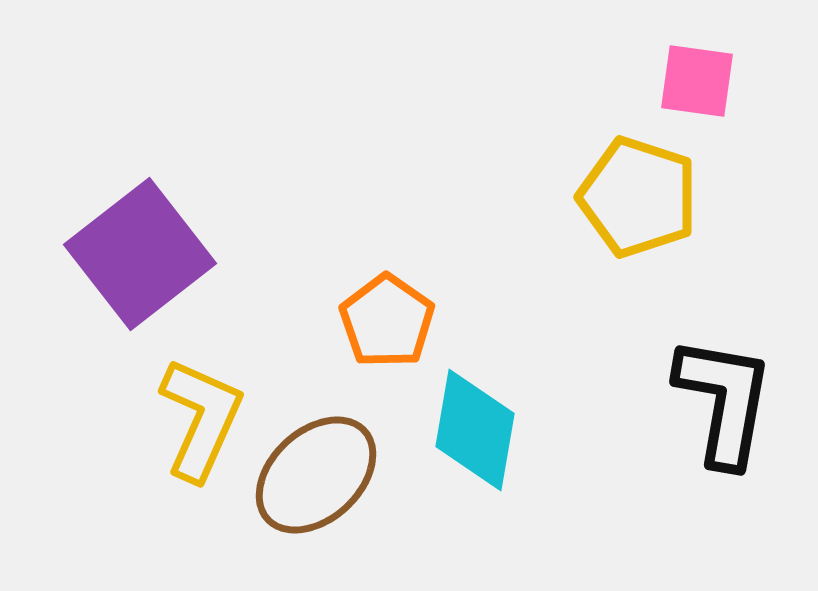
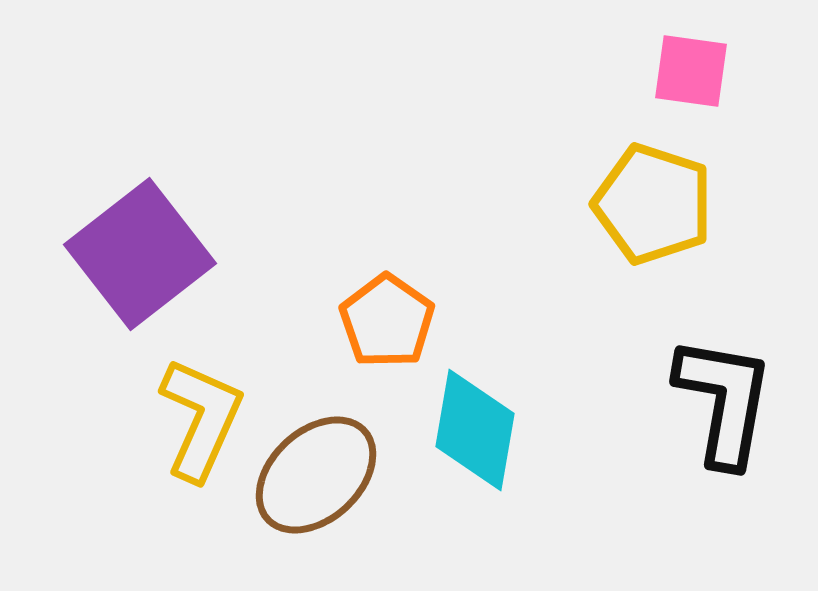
pink square: moved 6 px left, 10 px up
yellow pentagon: moved 15 px right, 7 px down
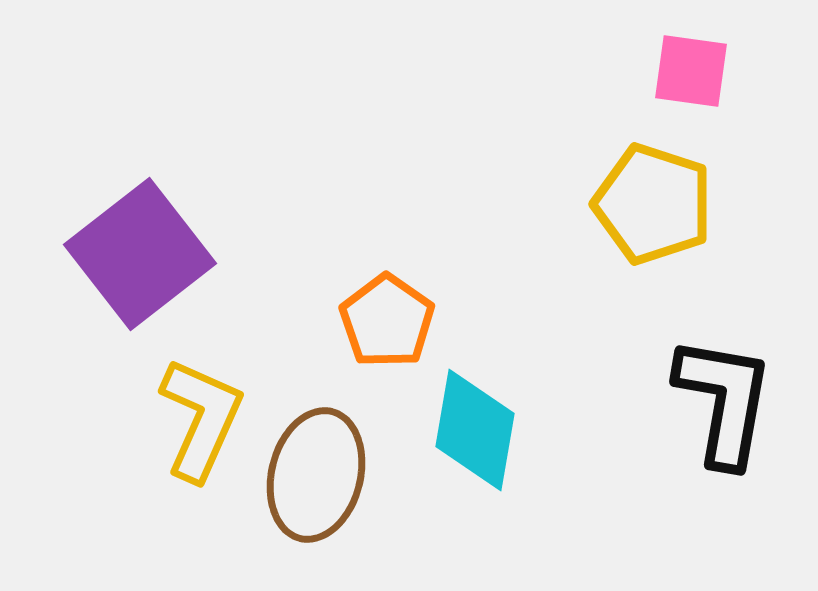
brown ellipse: rotated 33 degrees counterclockwise
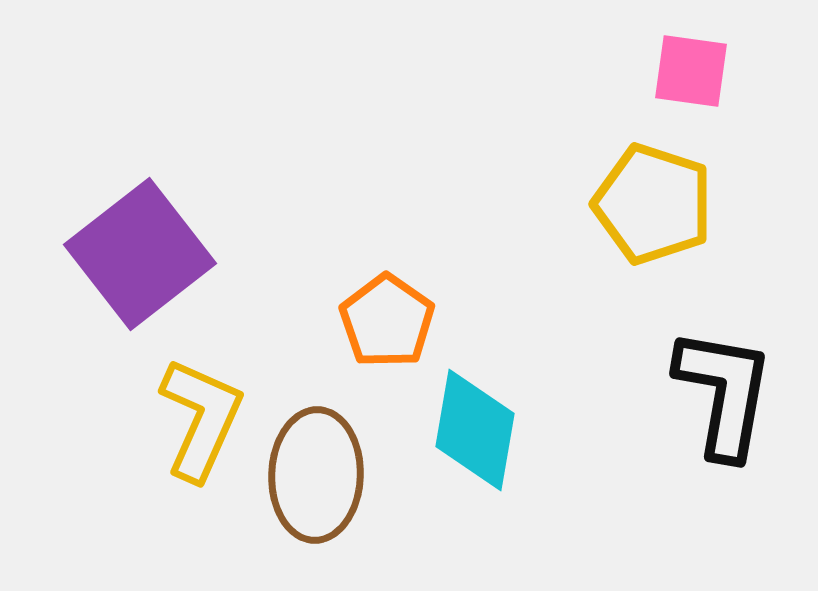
black L-shape: moved 8 px up
brown ellipse: rotated 12 degrees counterclockwise
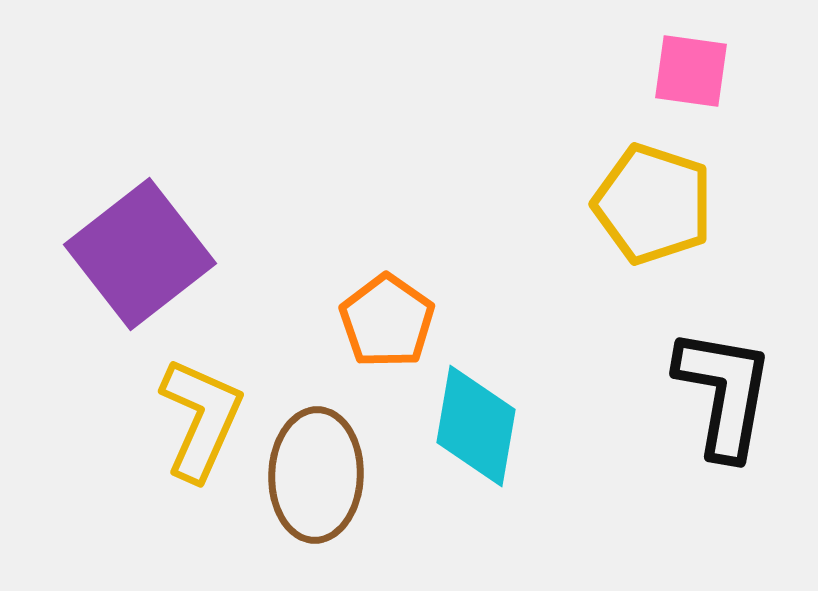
cyan diamond: moved 1 px right, 4 px up
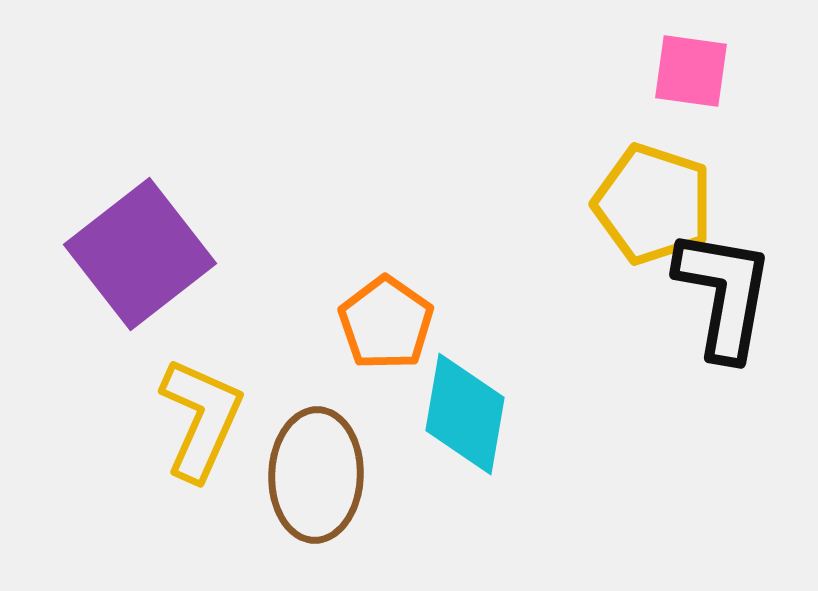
orange pentagon: moved 1 px left, 2 px down
black L-shape: moved 99 px up
cyan diamond: moved 11 px left, 12 px up
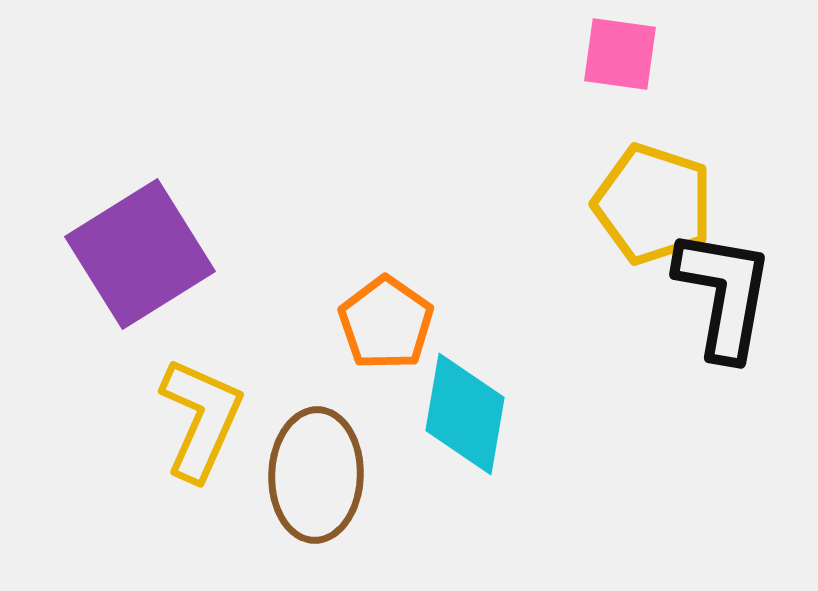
pink square: moved 71 px left, 17 px up
purple square: rotated 6 degrees clockwise
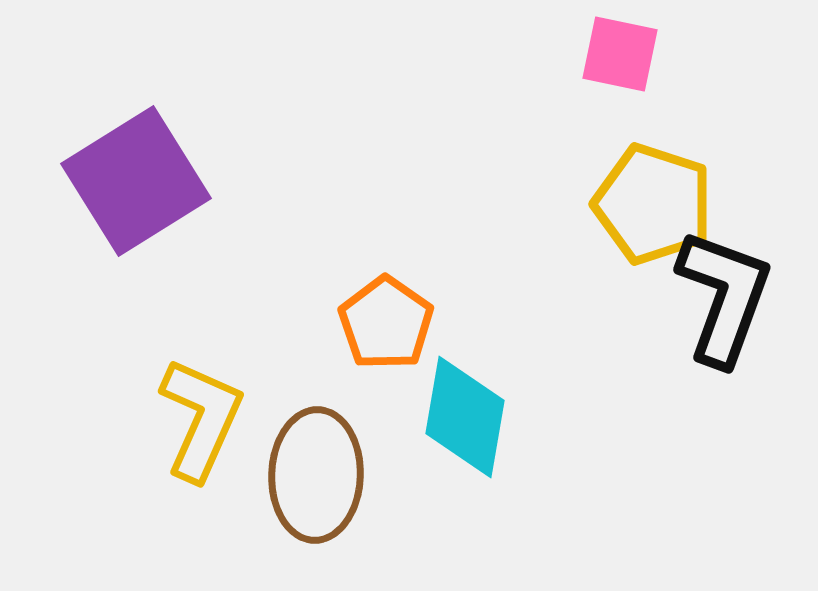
pink square: rotated 4 degrees clockwise
purple square: moved 4 px left, 73 px up
black L-shape: moved 3 px down; rotated 10 degrees clockwise
cyan diamond: moved 3 px down
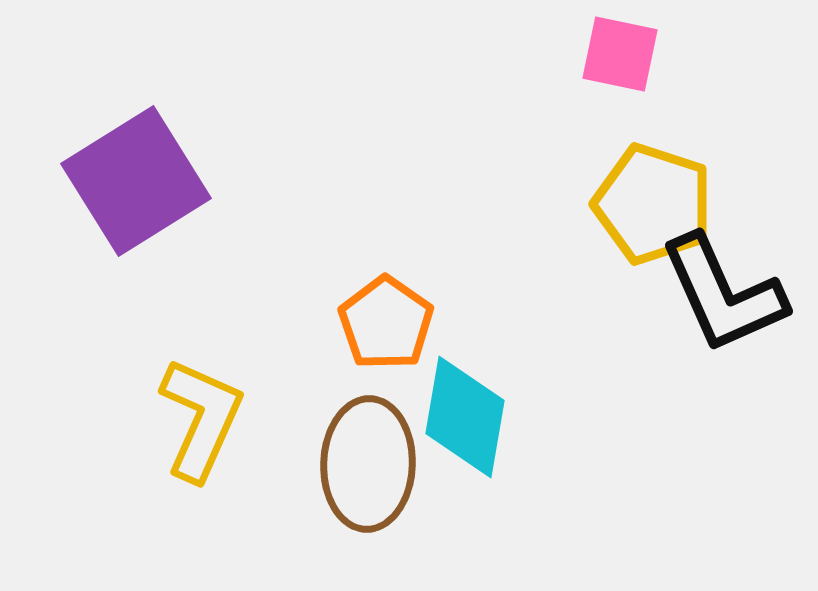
black L-shape: moved 1 px left, 3 px up; rotated 136 degrees clockwise
brown ellipse: moved 52 px right, 11 px up
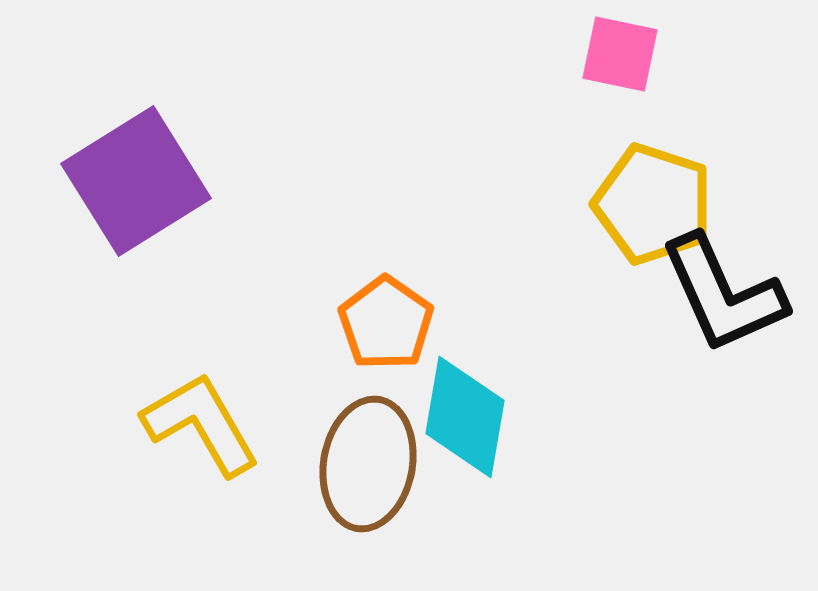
yellow L-shape: moved 5 px down; rotated 54 degrees counterclockwise
brown ellipse: rotated 8 degrees clockwise
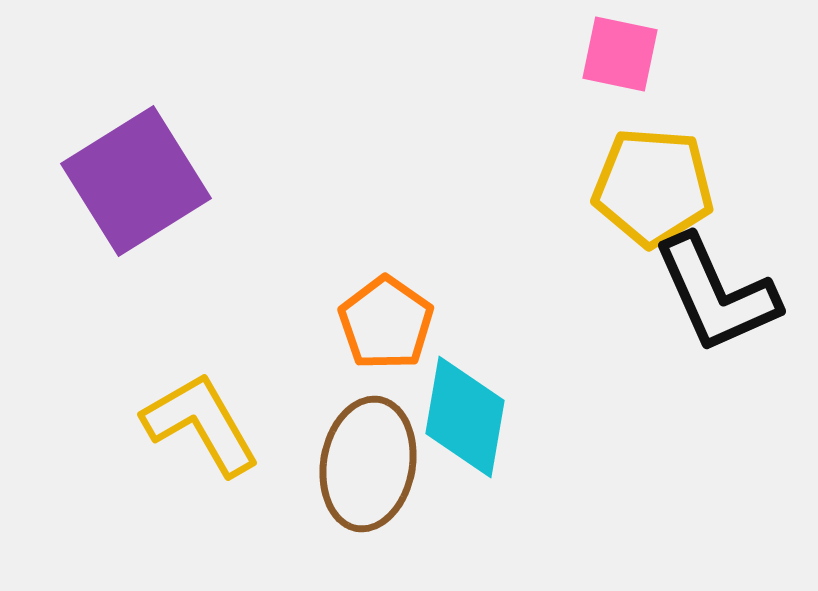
yellow pentagon: moved 17 px up; rotated 14 degrees counterclockwise
black L-shape: moved 7 px left
